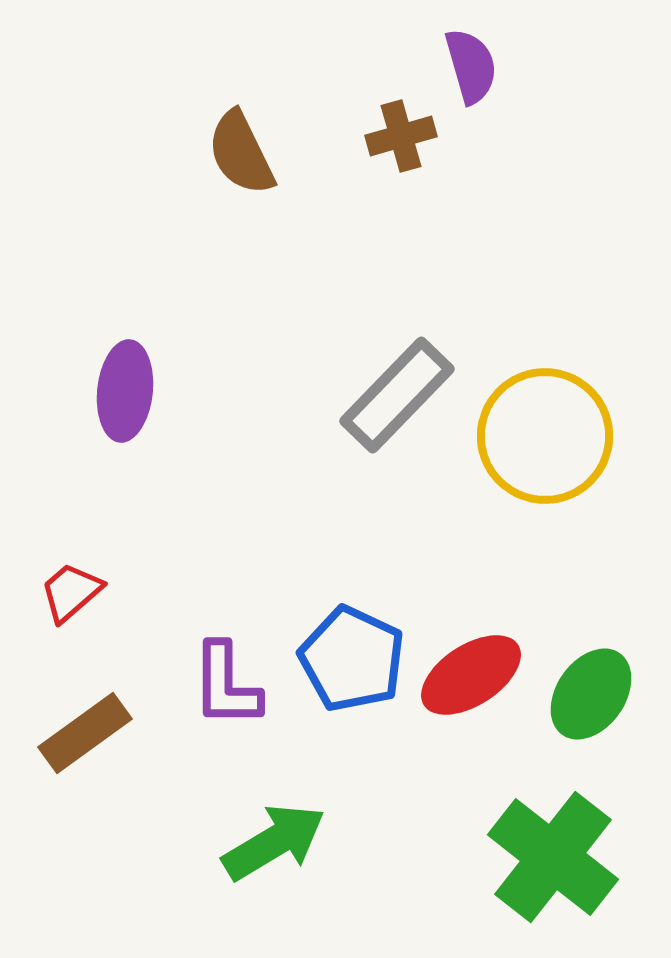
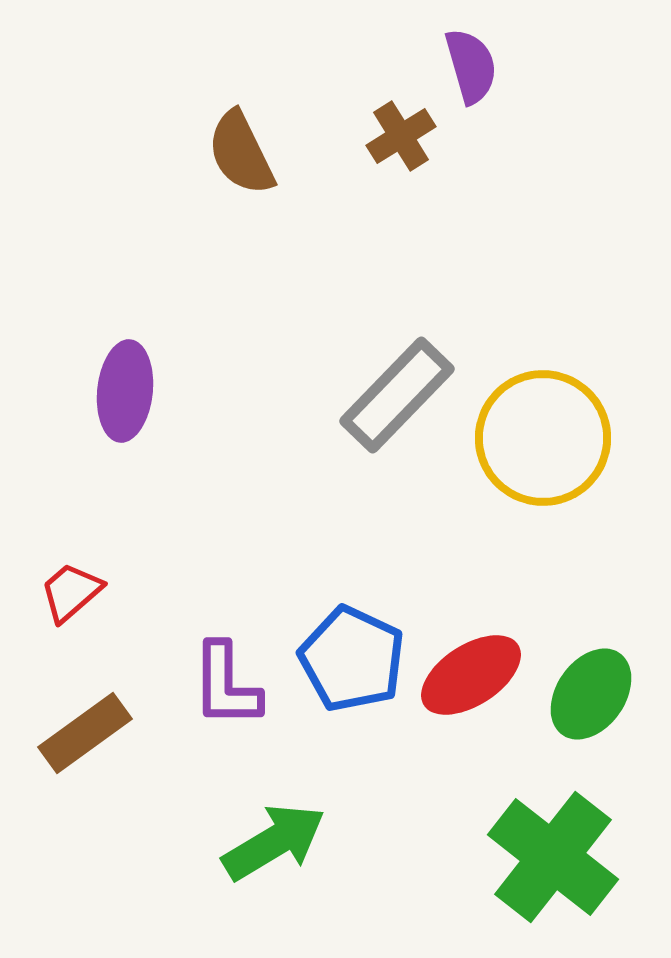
brown cross: rotated 16 degrees counterclockwise
yellow circle: moved 2 px left, 2 px down
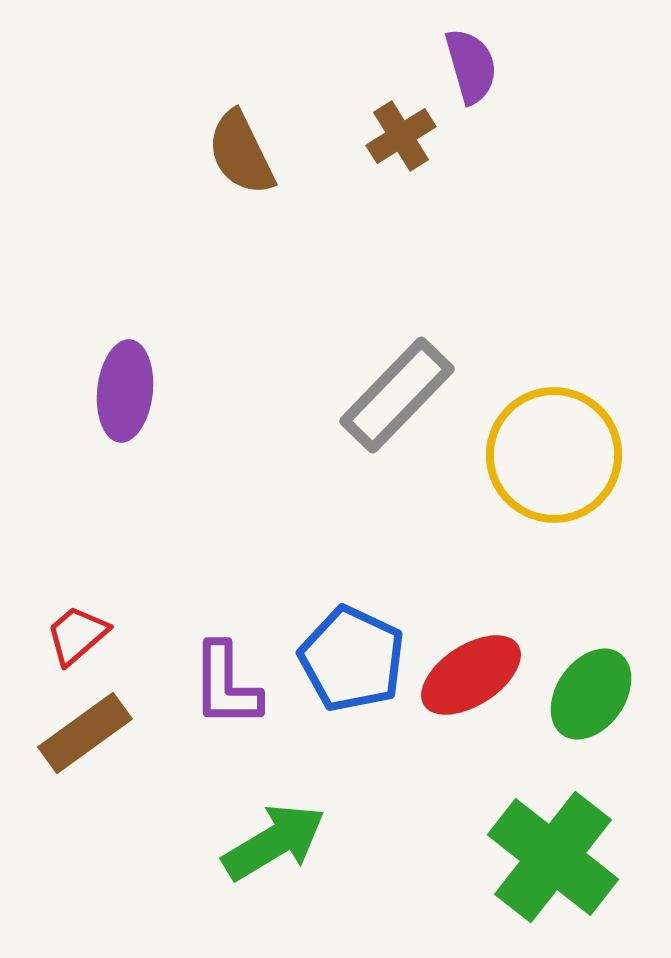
yellow circle: moved 11 px right, 17 px down
red trapezoid: moved 6 px right, 43 px down
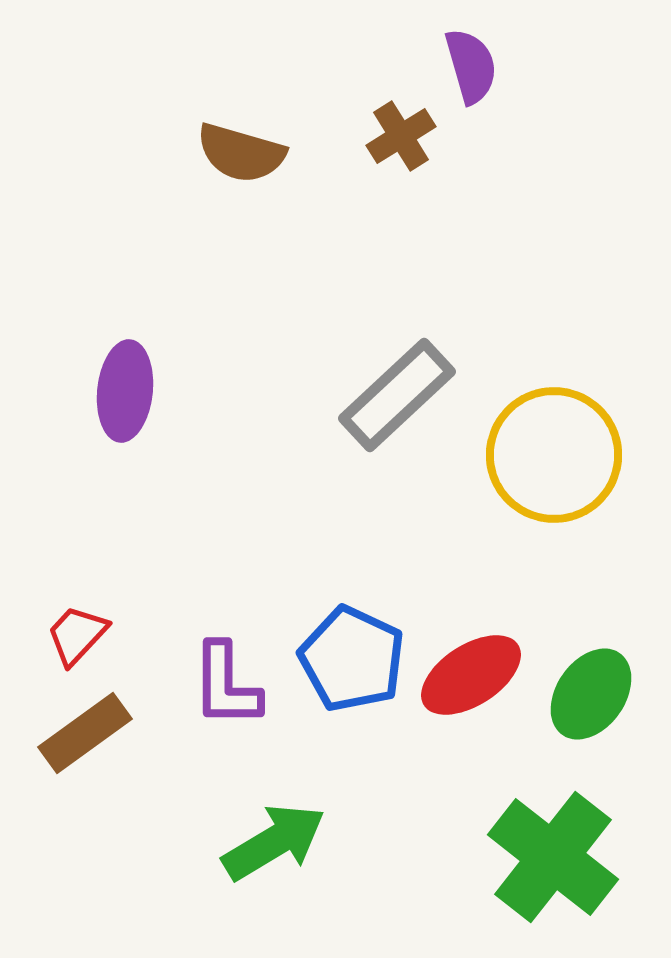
brown semicircle: rotated 48 degrees counterclockwise
gray rectangle: rotated 3 degrees clockwise
red trapezoid: rotated 6 degrees counterclockwise
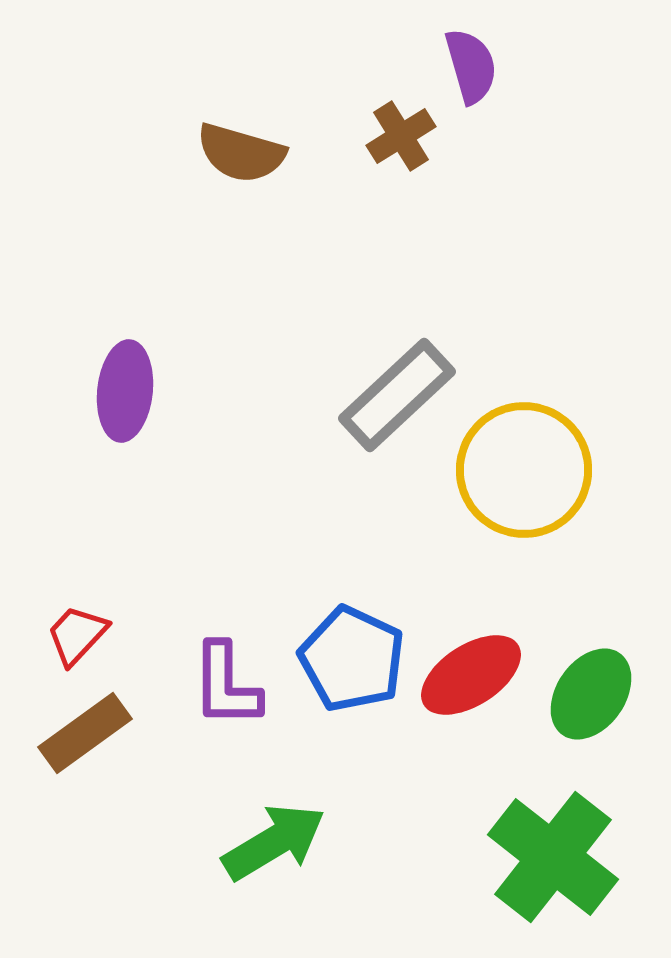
yellow circle: moved 30 px left, 15 px down
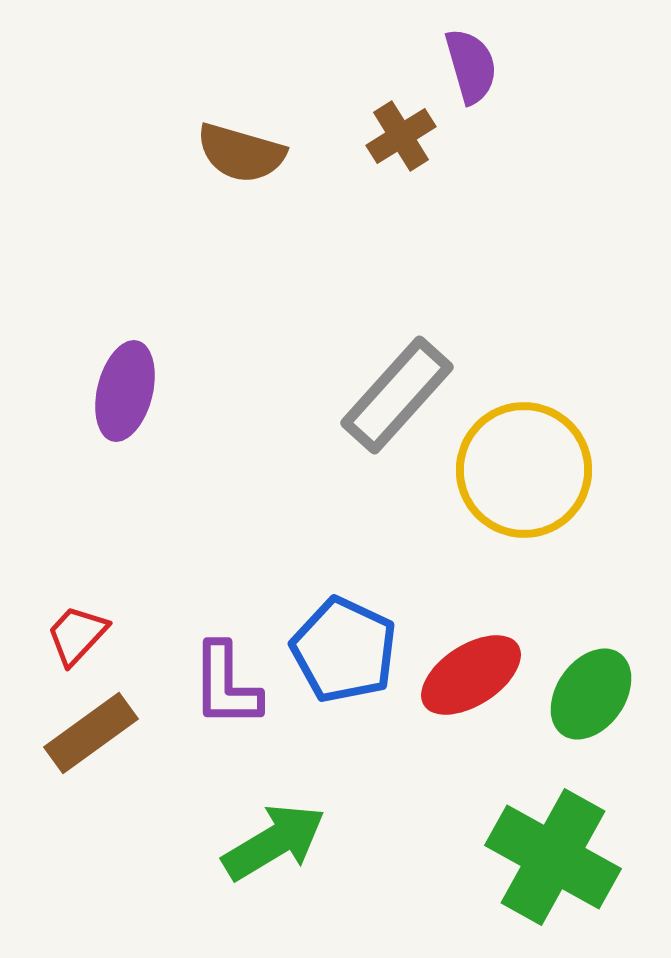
purple ellipse: rotated 8 degrees clockwise
gray rectangle: rotated 5 degrees counterclockwise
blue pentagon: moved 8 px left, 9 px up
brown rectangle: moved 6 px right
green cross: rotated 9 degrees counterclockwise
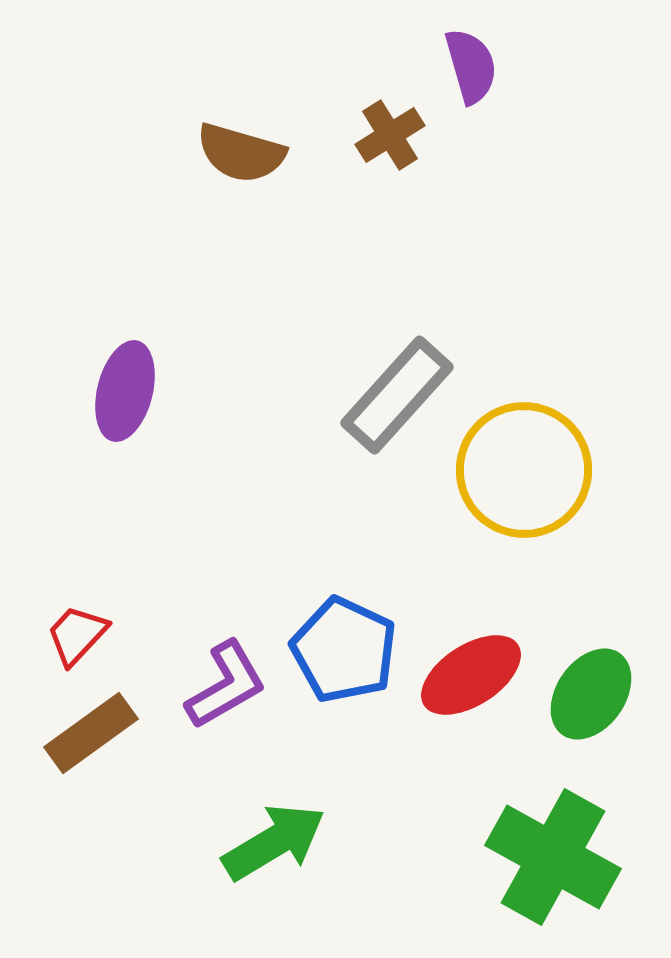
brown cross: moved 11 px left, 1 px up
purple L-shape: rotated 120 degrees counterclockwise
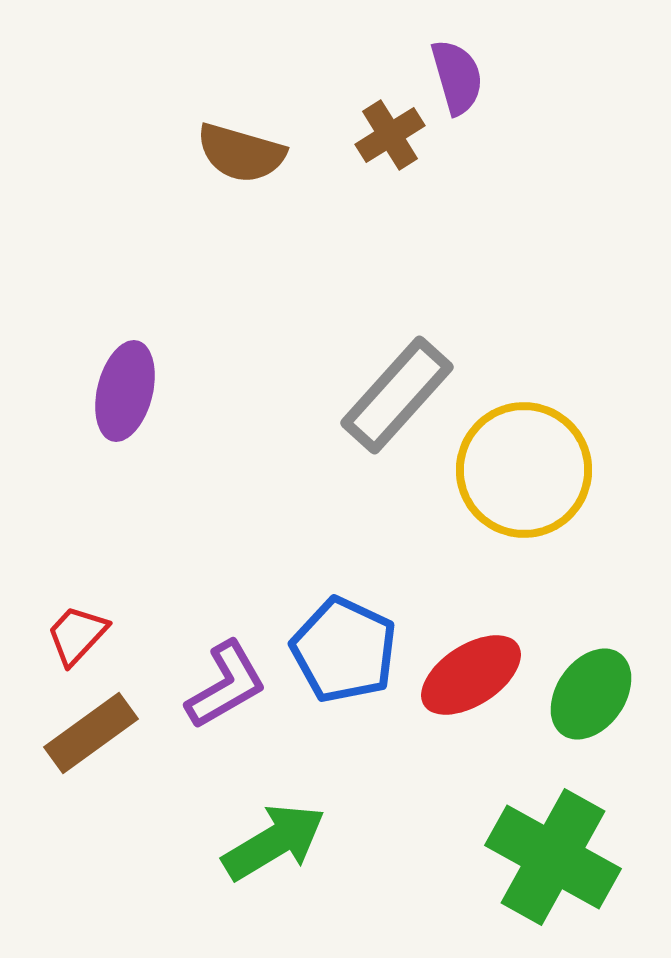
purple semicircle: moved 14 px left, 11 px down
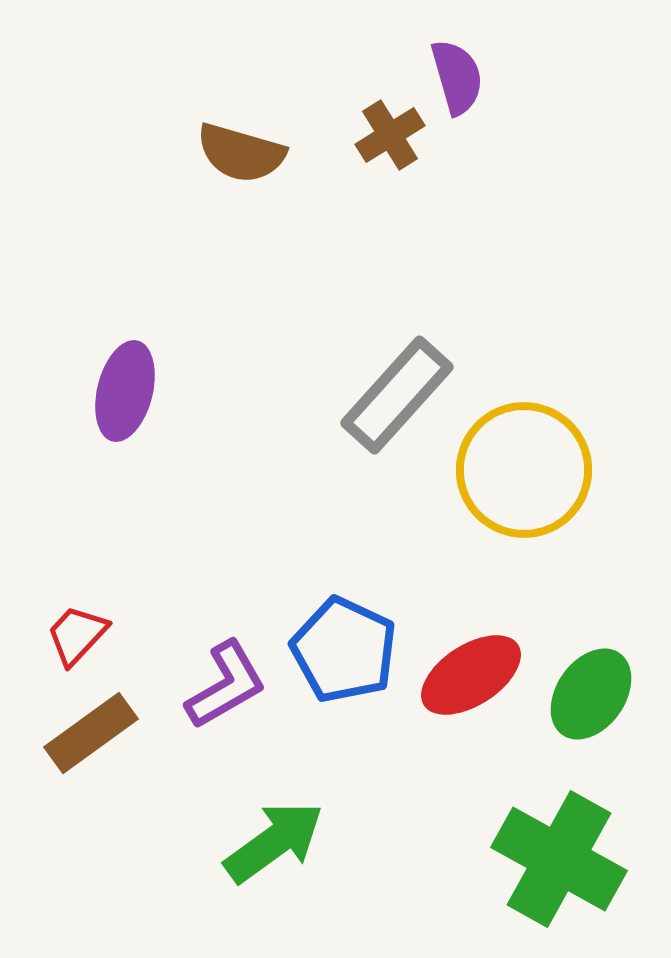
green arrow: rotated 5 degrees counterclockwise
green cross: moved 6 px right, 2 px down
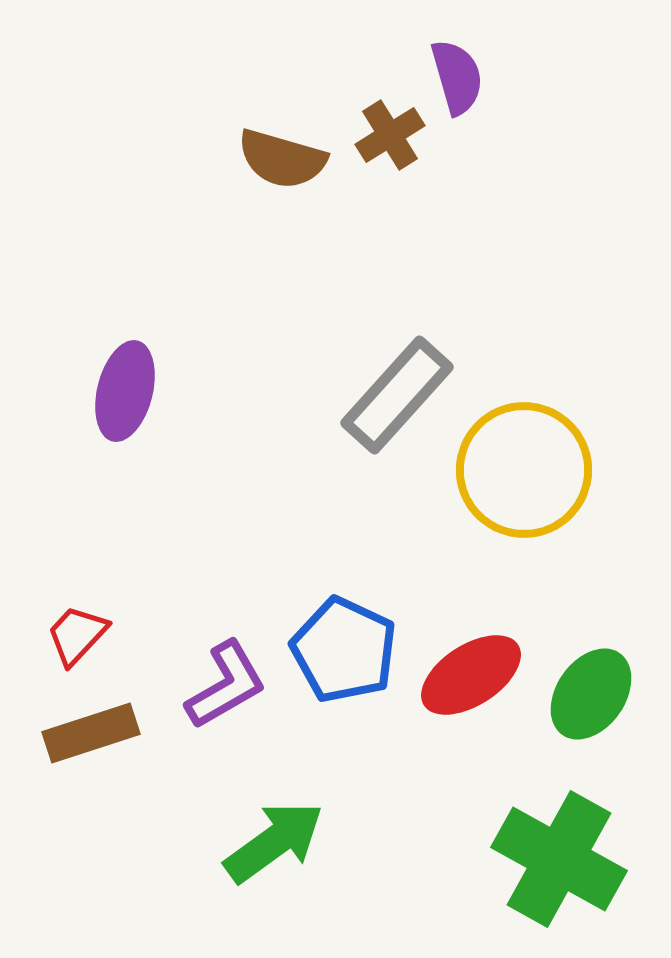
brown semicircle: moved 41 px right, 6 px down
brown rectangle: rotated 18 degrees clockwise
